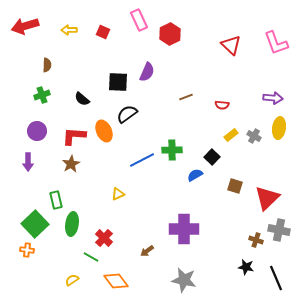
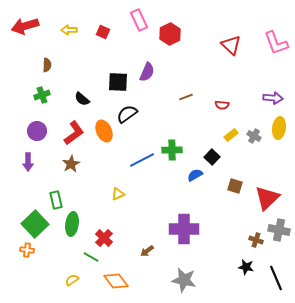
red L-shape at (74, 136): moved 3 px up; rotated 140 degrees clockwise
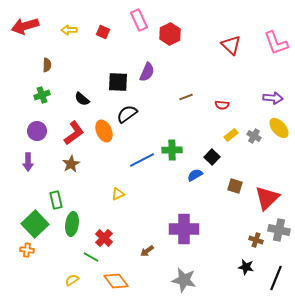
yellow ellipse at (279, 128): rotated 50 degrees counterclockwise
black line at (276, 278): rotated 45 degrees clockwise
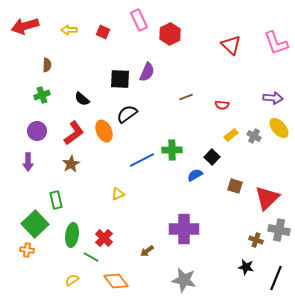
black square at (118, 82): moved 2 px right, 3 px up
green ellipse at (72, 224): moved 11 px down
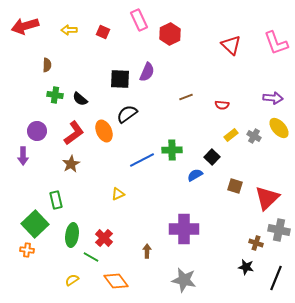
green cross at (42, 95): moved 13 px right; rotated 28 degrees clockwise
black semicircle at (82, 99): moved 2 px left
purple arrow at (28, 162): moved 5 px left, 6 px up
brown cross at (256, 240): moved 3 px down
brown arrow at (147, 251): rotated 128 degrees clockwise
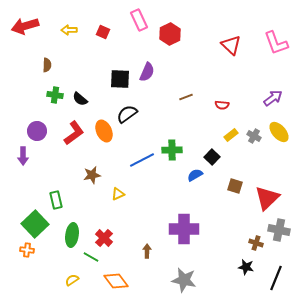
purple arrow at (273, 98): rotated 42 degrees counterclockwise
yellow ellipse at (279, 128): moved 4 px down
brown star at (71, 164): moved 21 px right, 11 px down; rotated 18 degrees clockwise
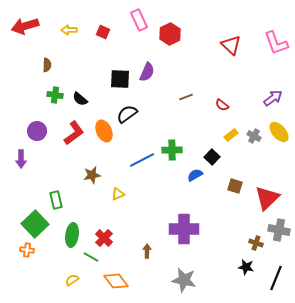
red semicircle at (222, 105): rotated 32 degrees clockwise
purple arrow at (23, 156): moved 2 px left, 3 px down
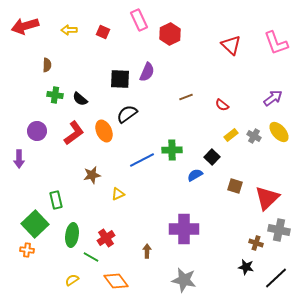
purple arrow at (21, 159): moved 2 px left
red cross at (104, 238): moved 2 px right; rotated 12 degrees clockwise
black line at (276, 278): rotated 25 degrees clockwise
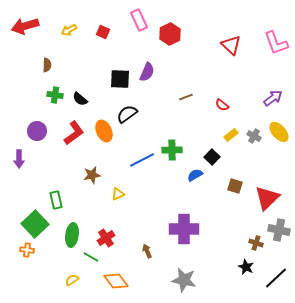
yellow arrow at (69, 30): rotated 28 degrees counterclockwise
brown arrow at (147, 251): rotated 24 degrees counterclockwise
black star at (246, 267): rotated 14 degrees clockwise
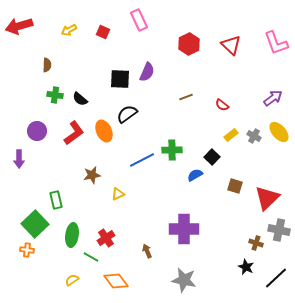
red arrow at (25, 26): moved 6 px left
red hexagon at (170, 34): moved 19 px right, 10 px down
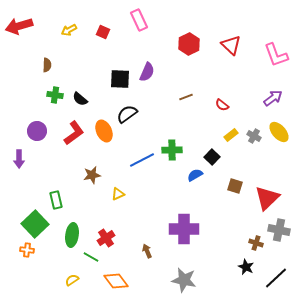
pink L-shape at (276, 43): moved 12 px down
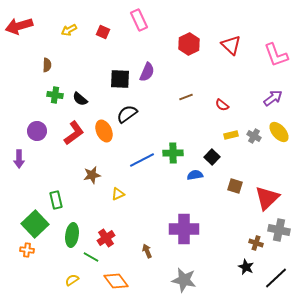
yellow rectangle at (231, 135): rotated 24 degrees clockwise
green cross at (172, 150): moved 1 px right, 3 px down
blue semicircle at (195, 175): rotated 21 degrees clockwise
